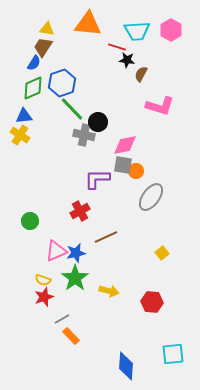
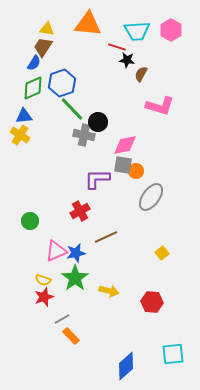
blue diamond: rotated 44 degrees clockwise
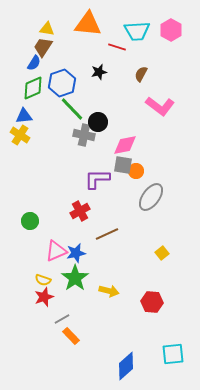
black star: moved 28 px left, 12 px down; rotated 21 degrees counterclockwise
pink L-shape: rotated 20 degrees clockwise
brown line: moved 1 px right, 3 px up
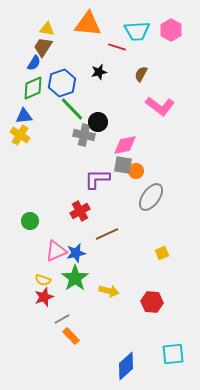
yellow square: rotated 16 degrees clockwise
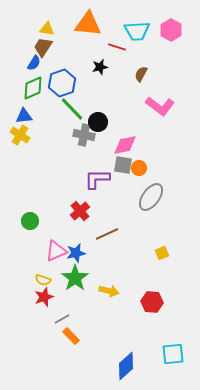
black star: moved 1 px right, 5 px up
orange circle: moved 3 px right, 3 px up
red cross: rotated 12 degrees counterclockwise
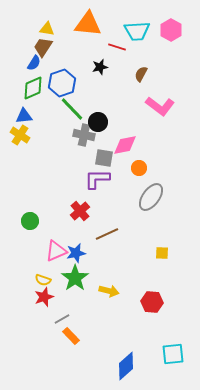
gray square: moved 19 px left, 7 px up
yellow square: rotated 24 degrees clockwise
